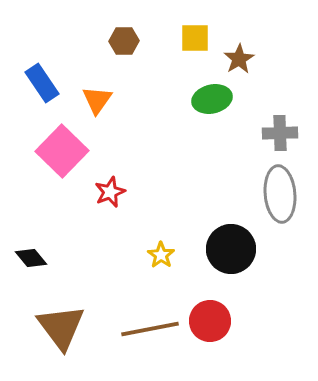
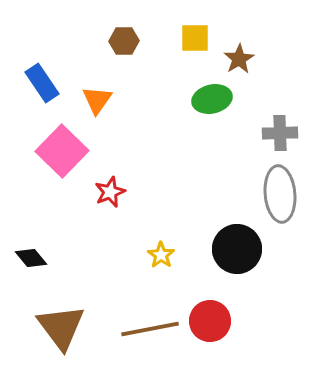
black circle: moved 6 px right
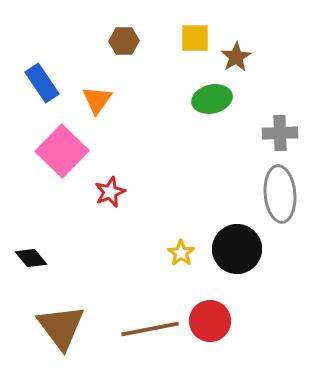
brown star: moved 3 px left, 2 px up
yellow star: moved 20 px right, 2 px up
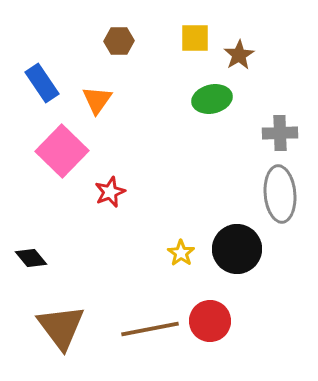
brown hexagon: moved 5 px left
brown star: moved 3 px right, 2 px up
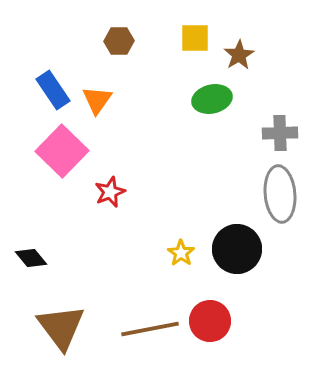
blue rectangle: moved 11 px right, 7 px down
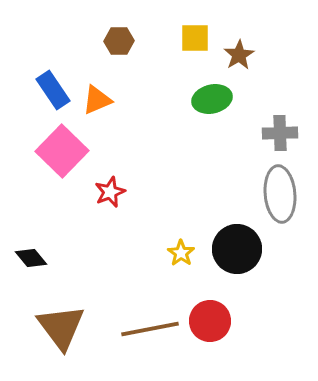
orange triangle: rotated 32 degrees clockwise
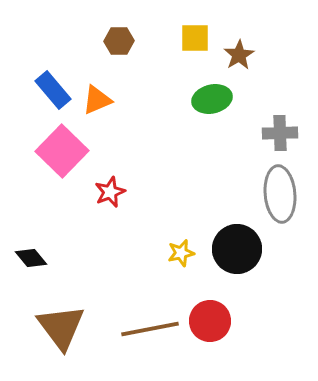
blue rectangle: rotated 6 degrees counterclockwise
yellow star: rotated 24 degrees clockwise
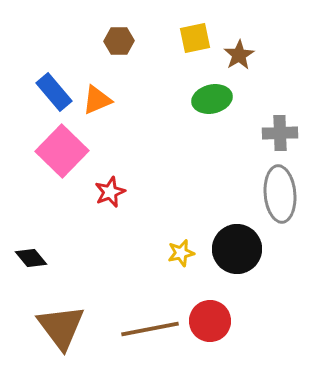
yellow square: rotated 12 degrees counterclockwise
blue rectangle: moved 1 px right, 2 px down
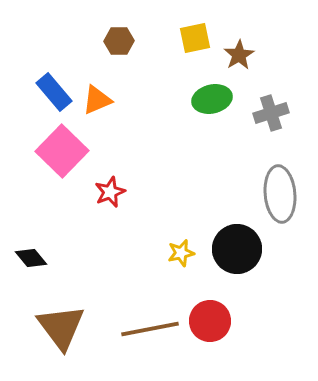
gray cross: moved 9 px left, 20 px up; rotated 16 degrees counterclockwise
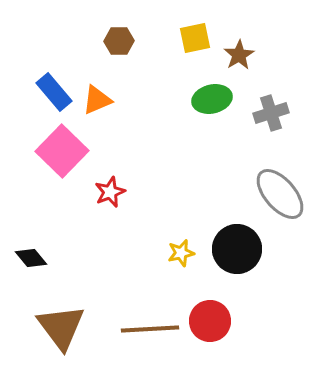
gray ellipse: rotated 36 degrees counterclockwise
brown line: rotated 8 degrees clockwise
